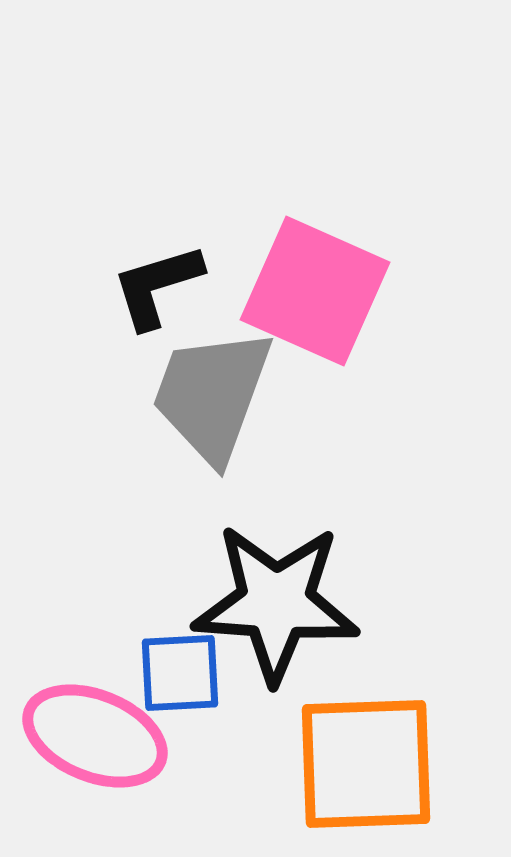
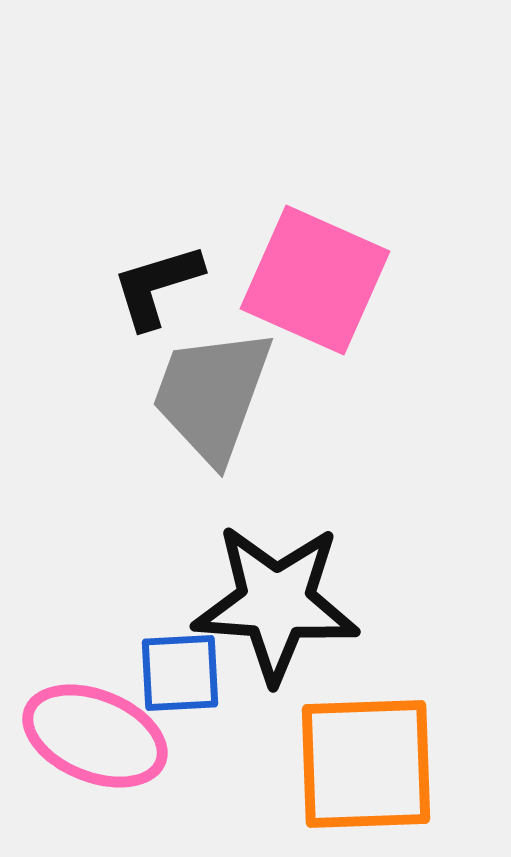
pink square: moved 11 px up
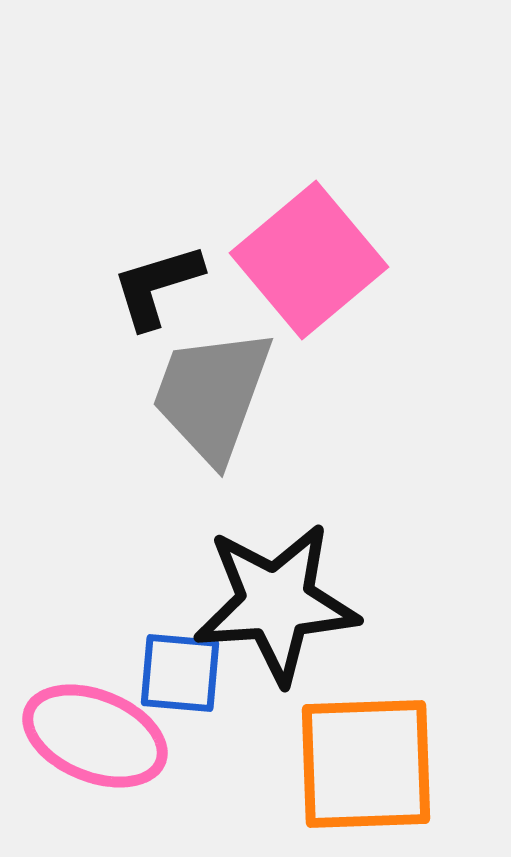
pink square: moved 6 px left, 20 px up; rotated 26 degrees clockwise
black star: rotated 8 degrees counterclockwise
blue square: rotated 8 degrees clockwise
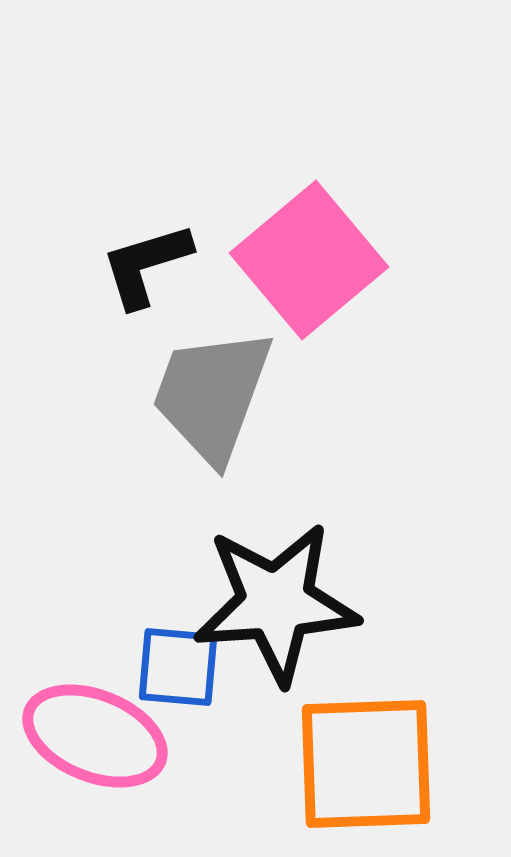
black L-shape: moved 11 px left, 21 px up
blue square: moved 2 px left, 6 px up
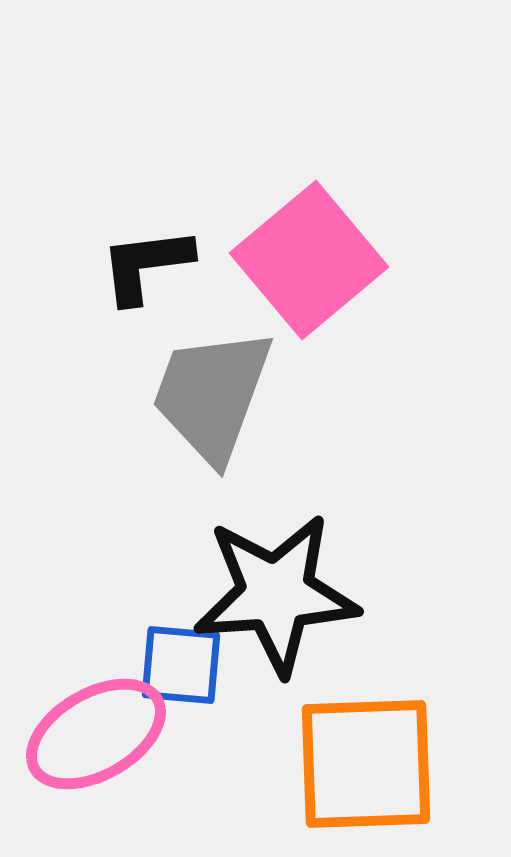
black L-shape: rotated 10 degrees clockwise
black star: moved 9 px up
blue square: moved 3 px right, 2 px up
pink ellipse: moved 1 px right, 2 px up; rotated 52 degrees counterclockwise
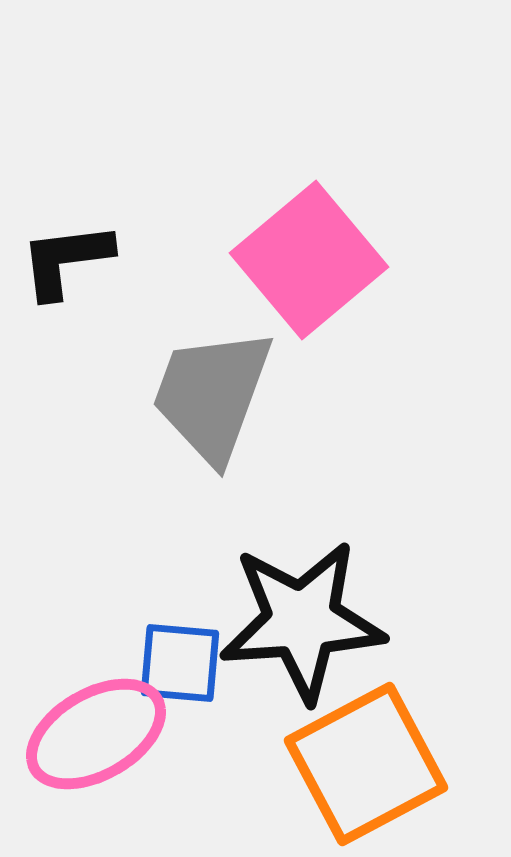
black L-shape: moved 80 px left, 5 px up
black star: moved 26 px right, 27 px down
blue square: moved 1 px left, 2 px up
orange square: rotated 26 degrees counterclockwise
